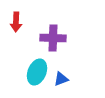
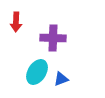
cyan ellipse: rotated 10 degrees clockwise
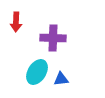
blue triangle: rotated 14 degrees clockwise
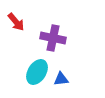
red arrow: rotated 42 degrees counterclockwise
purple cross: rotated 10 degrees clockwise
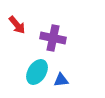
red arrow: moved 1 px right, 3 px down
blue triangle: moved 1 px down
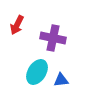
red arrow: rotated 66 degrees clockwise
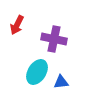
purple cross: moved 1 px right, 1 px down
blue triangle: moved 2 px down
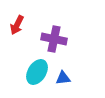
blue triangle: moved 2 px right, 4 px up
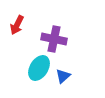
cyan ellipse: moved 2 px right, 4 px up
blue triangle: moved 2 px up; rotated 35 degrees counterclockwise
